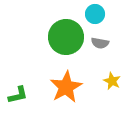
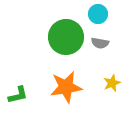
cyan circle: moved 3 px right
yellow star: moved 2 px down; rotated 24 degrees clockwise
orange star: rotated 20 degrees clockwise
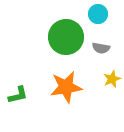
gray semicircle: moved 1 px right, 5 px down
yellow star: moved 4 px up
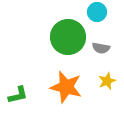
cyan circle: moved 1 px left, 2 px up
green circle: moved 2 px right
yellow star: moved 5 px left, 2 px down
orange star: rotated 24 degrees clockwise
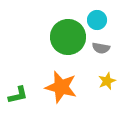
cyan circle: moved 8 px down
orange star: moved 5 px left
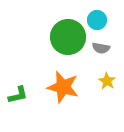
yellow star: rotated 18 degrees counterclockwise
orange star: moved 2 px right
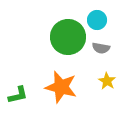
orange star: moved 2 px left
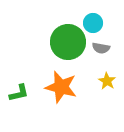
cyan circle: moved 4 px left, 3 px down
green circle: moved 5 px down
green L-shape: moved 1 px right, 2 px up
